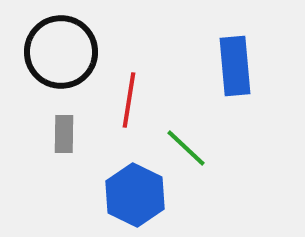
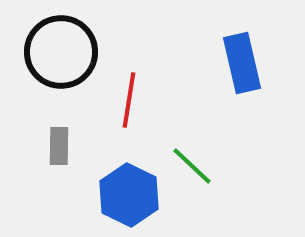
blue rectangle: moved 7 px right, 3 px up; rotated 8 degrees counterclockwise
gray rectangle: moved 5 px left, 12 px down
green line: moved 6 px right, 18 px down
blue hexagon: moved 6 px left
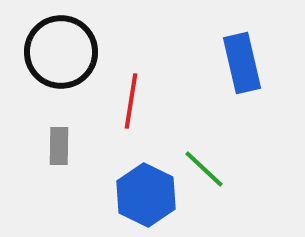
red line: moved 2 px right, 1 px down
green line: moved 12 px right, 3 px down
blue hexagon: moved 17 px right
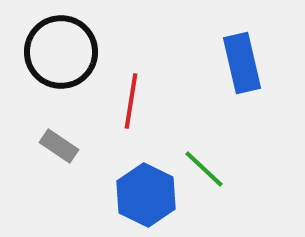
gray rectangle: rotated 57 degrees counterclockwise
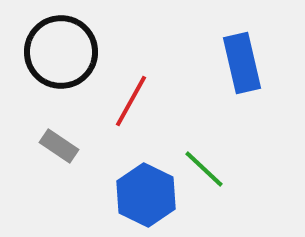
red line: rotated 20 degrees clockwise
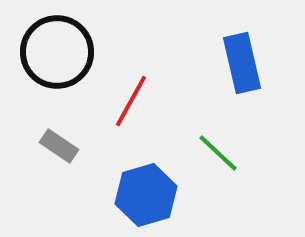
black circle: moved 4 px left
green line: moved 14 px right, 16 px up
blue hexagon: rotated 18 degrees clockwise
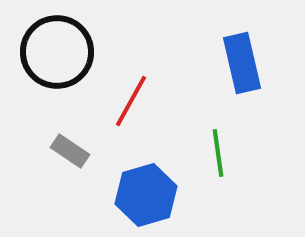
gray rectangle: moved 11 px right, 5 px down
green line: rotated 39 degrees clockwise
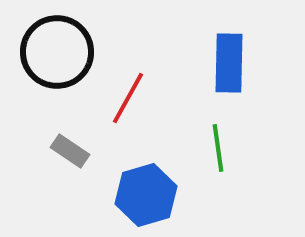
blue rectangle: moved 13 px left; rotated 14 degrees clockwise
red line: moved 3 px left, 3 px up
green line: moved 5 px up
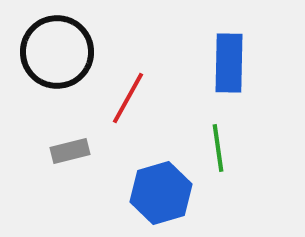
gray rectangle: rotated 48 degrees counterclockwise
blue hexagon: moved 15 px right, 2 px up
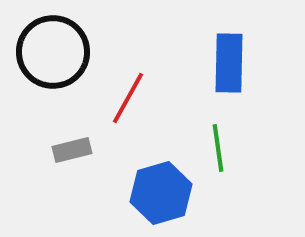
black circle: moved 4 px left
gray rectangle: moved 2 px right, 1 px up
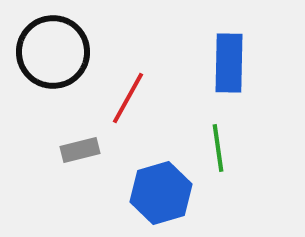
gray rectangle: moved 8 px right
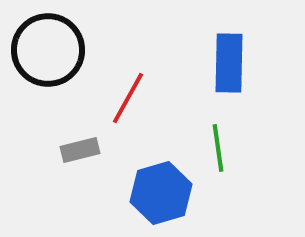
black circle: moved 5 px left, 2 px up
